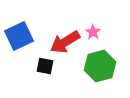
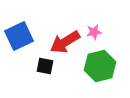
pink star: moved 1 px right; rotated 28 degrees clockwise
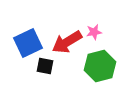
blue square: moved 9 px right, 7 px down
red arrow: moved 2 px right
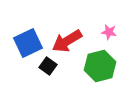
pink star: moved 15 px right; rotated 21 degrees clockwise
red arrow: moved 1 px up
black square: moved 3 px right; rotated 24 degrees clockwise
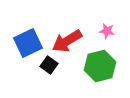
pink star: moved 2 px left, 1 px up
black square: moved 1 px right, 1 px up
